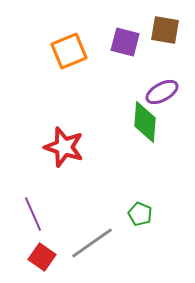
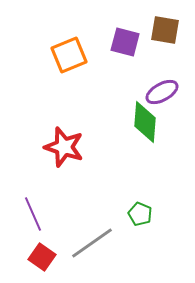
orange square: moved 4 px down
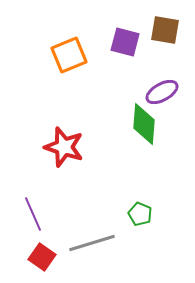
green diamond: moved 1 px left, 2 px down
gray line: rotated 18 degrees clockwise
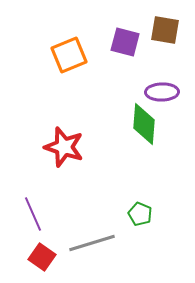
purple ellipse: rotated 28 degrees clockwise
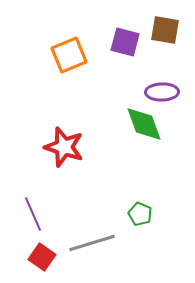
green diamond: rotated 24 degrees counterclockwise
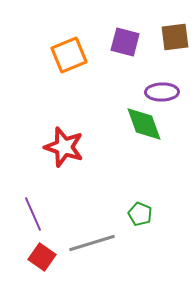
brown square: moved 10 px right, 7 px down; rotated 16 degrees counterclockwise
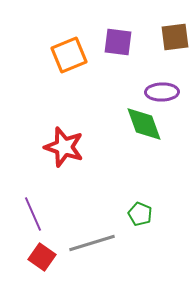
purple square: moved 7 px left; rotated 8 degrees counterclockwise
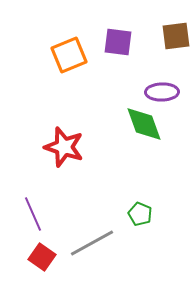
brown square: moved 1 px right, 1 px up
gray line: rotated 12 degrees counterclockwise
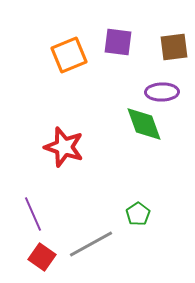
brown square: moved 2 px left, 11 px down
green pentagon: moved 2 px left; rotated 15 degrees clockwise
gray line: moved 1 px left, 1 px down
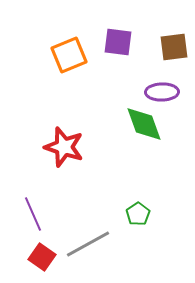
gray line: moved 3 px left
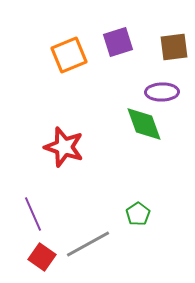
purple square: rotated 24 degrees counterclockwise
